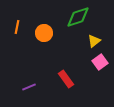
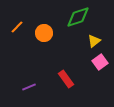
orange line: rotated 32 degrees clockwise
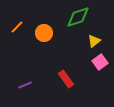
purple line: moved 4 px left, 2 px up
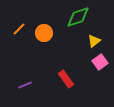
orange line: moved 2 px right, 2 px down
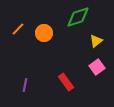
orange line: moved 1 px left
yellow triangle: moved 2 px right
pink square: moved 3 px left, 5 px down
red rectangle: moved 3 px down
purple line: rotated 56 degrees counterclockwise
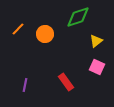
orange circle: moved 1 px right, 1 px down
pink square: rotated 28 degrees counterclockwise
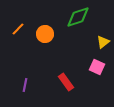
yellow triangle: moved 7 px right, 1 px down
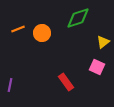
green diamond: moved 1 px down
orange line: rotated 24 degrees clockwise
orange circle: moved 3 px left, 1 px up
purple line: moved 15 px left
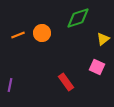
orange line: moved 6 px down
yellow triangle: moved 3 px up
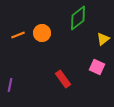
green diamond: rotated 20 degrees counterclockwise
red rectangle: moved 3 px left, 3 px up
